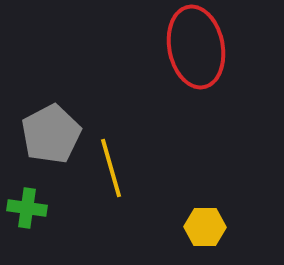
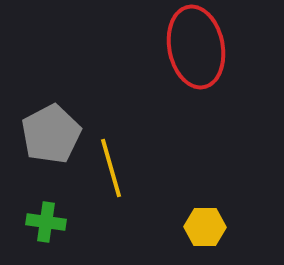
green cross: moved 19 px right, 14 px down
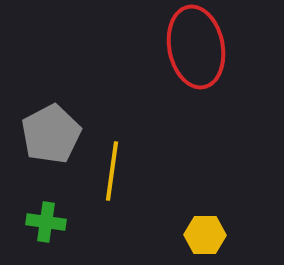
yellow line: moved 1 px right, 3 px down; rotated 24 degrees clockwise
yellow hexagon: moved 8 px down
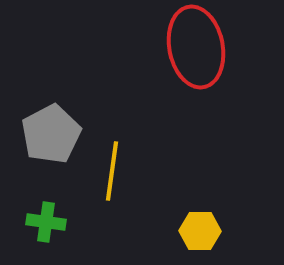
yellow hexagon: moved 5 px left, 4 px up
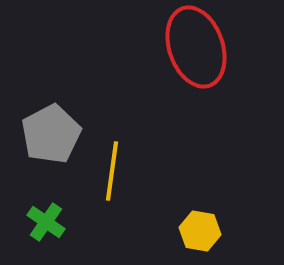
red ellipse: rotated 8 degrees counterclockwise
green cross: rotated 27 degrees clockwise
yellow hexagon: rotated 9 degrees clockwise
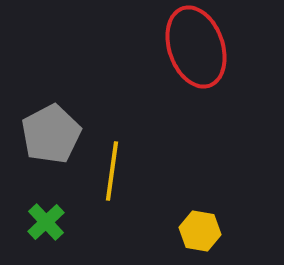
green cross: rotated 12 degrees clockwise
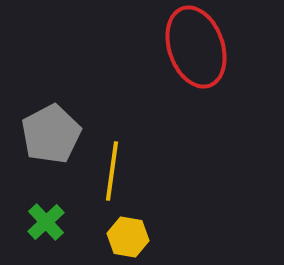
yellow hexagon: moved 72 px left, 6 px down
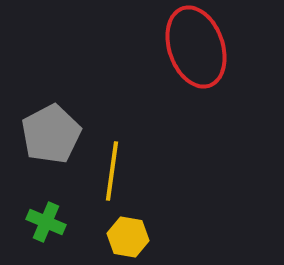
green cross: rotated 24 degrees counterclockwise
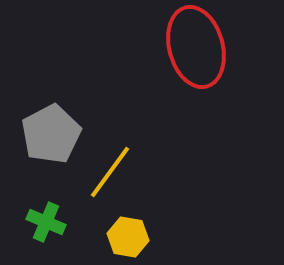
red ellipse: rotated 4 degrees clockwise
yellow line: moved 2 px left, 1 px down; rotated 28 degrees clockwise
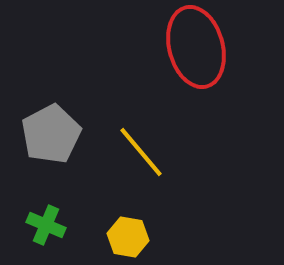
yellow line: moved 31 px right, 20 px up; rotated 76 degrees counterclockwise
green cross: moved 3 px down
